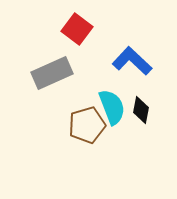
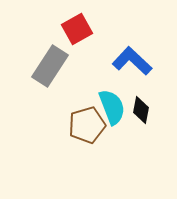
red square: rotated 24 degrees clockwise
gray rectangle: moved 2 px left, 7 px up; rotated 33 degrees counterclockwise
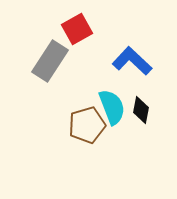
gray rectangle: moved 5 px up
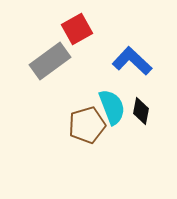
gray rectangle: rotated 21 degrees clockwise
black diamond: moved 1 px down
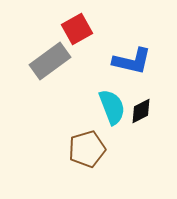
blue L-shape: rotated 150 degrees clockwise
black diamond: rotated 52 degrees clockwise
brown pentagon: moved 24 px down
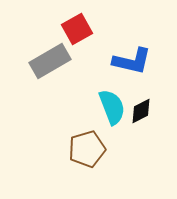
gray rectangle: rotated 6 degrees clockwise
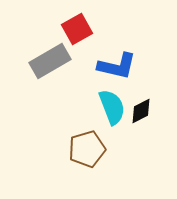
blue L-shape: moved 15 px left, 5 px down
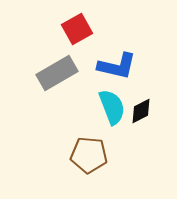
gray rectangle: moved 7 px right, 12 px down
brown pentagon: moved 2 px right, 6 px down; rotated 21 degrees clockwise
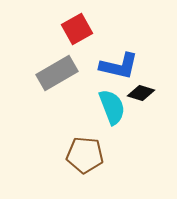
blue L-shape: moved 2 px right
black diamond: moved 18 px up; rotated 44 degrees clockwise
brown pentagon: moved 4 px left
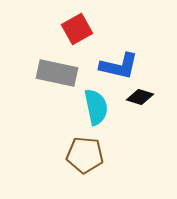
gray rectangle: rotated 42 degrees clockwise
black diamond: moved 1 px left, 4 px down
cyan semicircle: moved 16 px left; rotated 9 degrees clockwise
